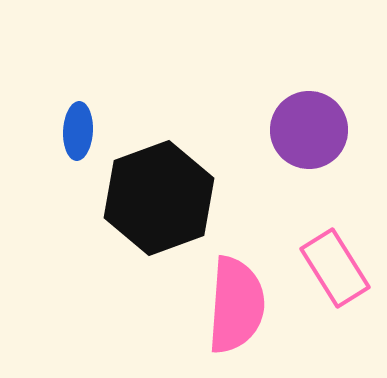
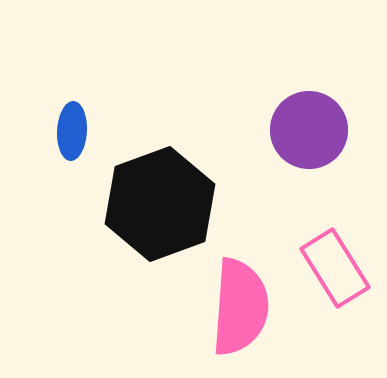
blue ellipse: moved 6 px left
black hexagon: moved 1 px right, 6 px down
pink semicircle: moved 4 px right, 2 px down
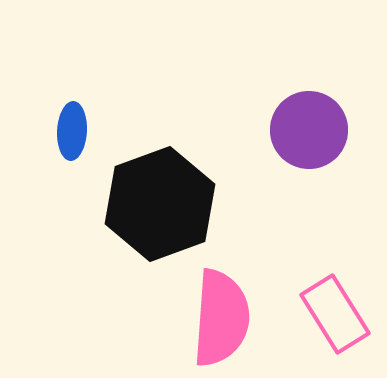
pink rectangle: moved 46 px down
pink semicircle: moved 19 px left, 11 px down
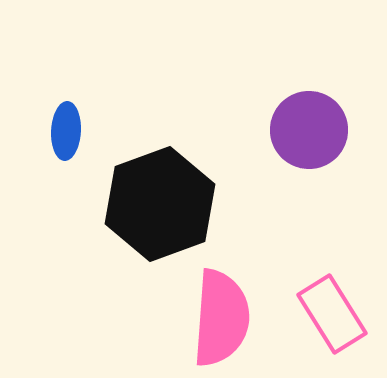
blue ellipse: moved 6 px left
pink rectangle: moved 3 px left
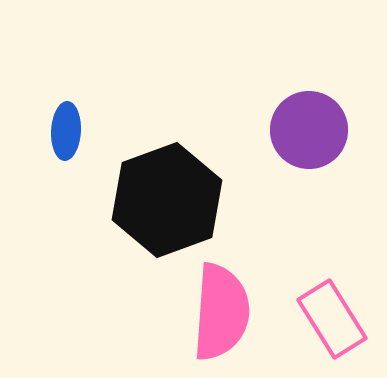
black hexagon: moved 7 px right, 4 px up
pink rectangle: moved 5 px down
pink semicircle: moved 6 px up
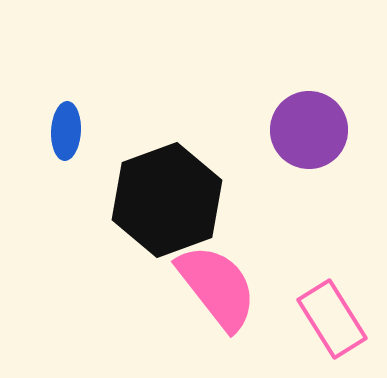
pink semicircle: moved 4 px left, 25 px up; rotated 42 degrees counterclockwise
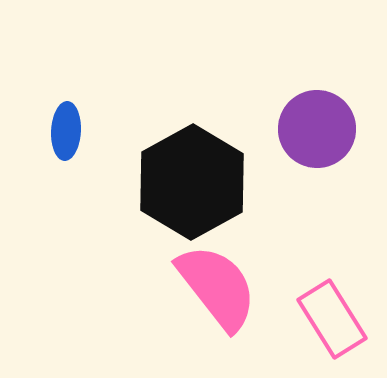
purple circle: moved 8 px right, 1 px up
black hexagon: moved 25 px right, 18 px up; rotated 9 degrees counterclockwise
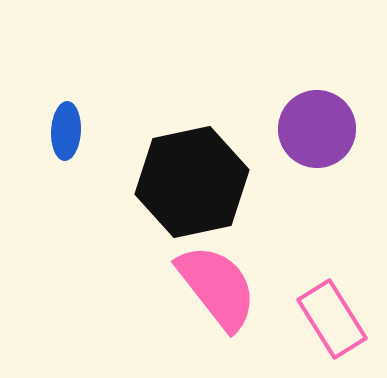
black hexagon: rotated 17 degrees clockwise
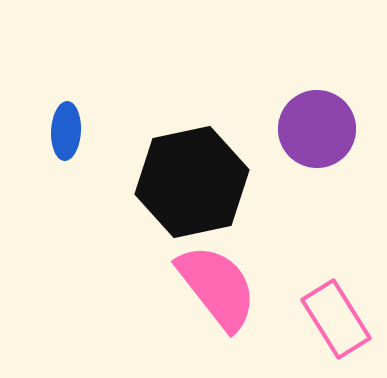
pink rectangle: moved 4 px right
